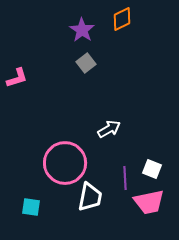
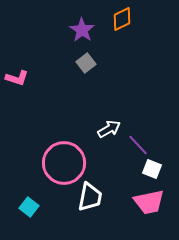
pink L-shape: rotated 35 degrees clockwise
pink circle: moved 1 px left
purple line: moved 13 px right, 33 px up; rotated 40 degrees counterclockwise
cyan square: moved 2 px left; rotated 30 degrees clockwise
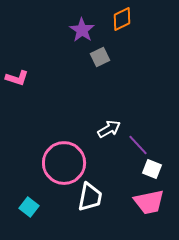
gray square: moved 14 px right, 6 px up; rotated 12 degrees clockwise
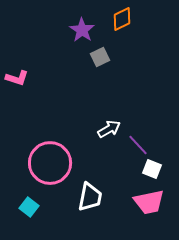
pink circle: moved 14 px left
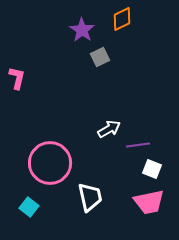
pink L-shape: rotated 95 degrees counterclockwise
purple line: rotated 55 degrees counterclockwise
white trapezoid: rotated 24 degrees counterclockwise
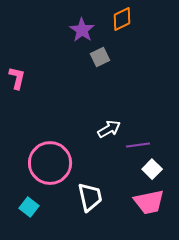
white square: rotated 24 degrees clockwise
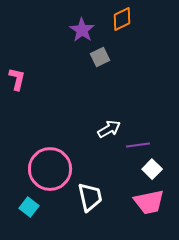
pink L-shape: moved 1 px down
pink circle: moved 6 px down
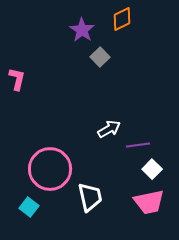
gray square: rotated 18 degrees counterclockwise
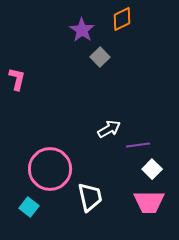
pink trapezoid: rotated 12 degrees clockwise
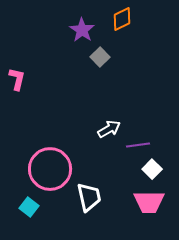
white trapezoid: moved 1 px left
